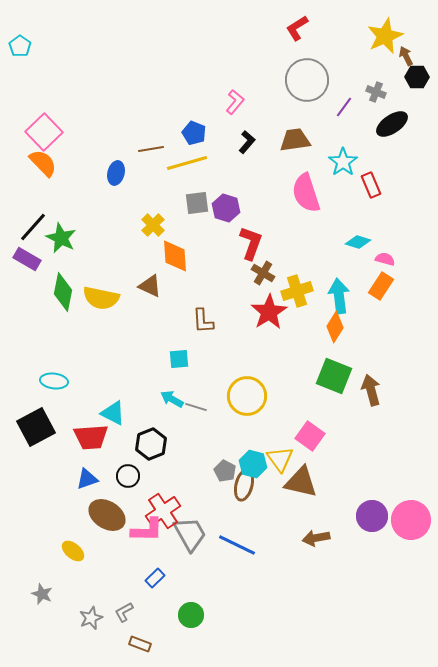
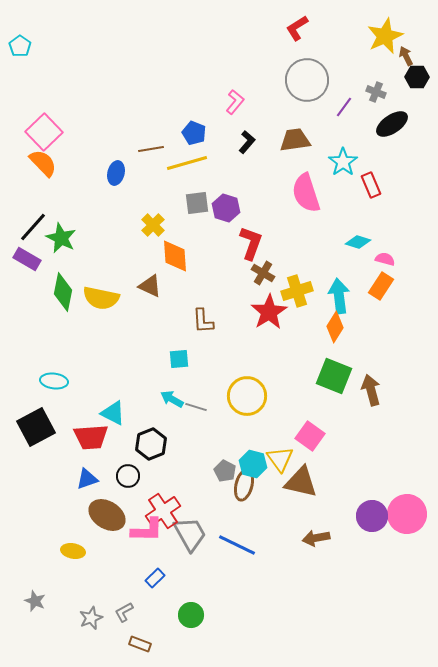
pink circle at (411, 520): moved 4 px left, 6 px up
yellow ellipse at (73, 551): rotated 30 degrees counterclockwise
gray star at (42, 594): moved 7 px left, 7 px down
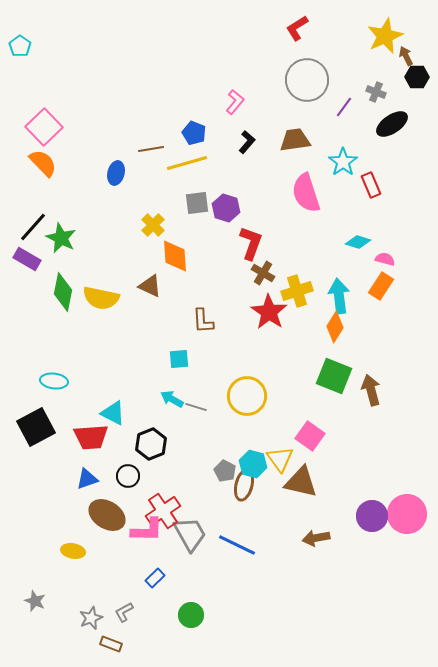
pink square at (44, 132): moved 5 px up
red star at (269, 312): rotated 6 degrees counterclockwise
brown rectangle at (140, 644): moved 29 px left
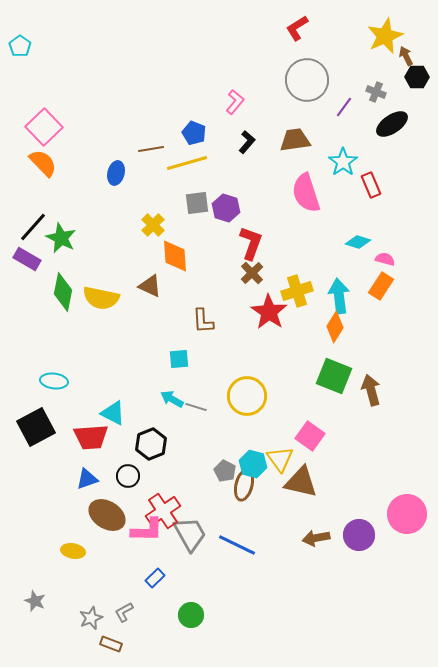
brown cross at (263, 273): moved 11 px left; rotated 15 degrees clockwise
purple circle at (372, 516): moved 13 px left, 19 px down
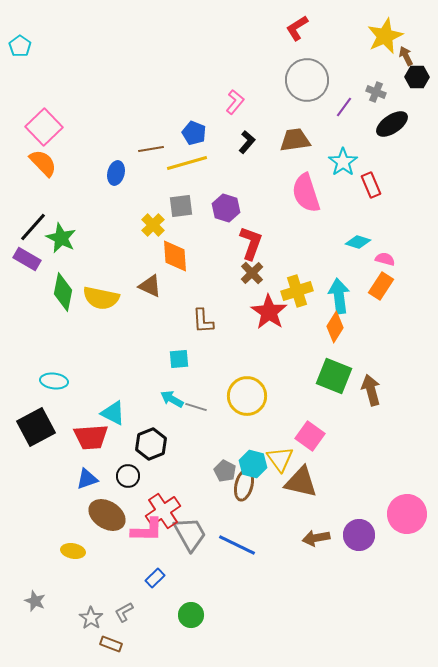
gray square at (197, 203): moved 16 px left, 3 px down
gray star at (91, 618): rotated 15 degrees counterclockwise
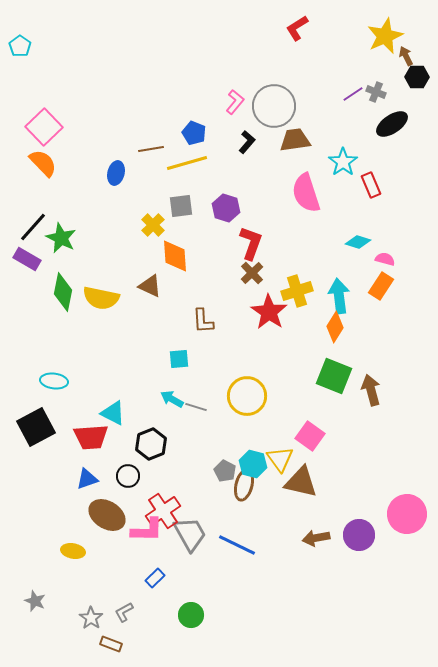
gray circle at (307, 80): moved 33 px left, 26 px down
purple line at (344, 107): moved 9 px right, 13 px up; rotated 20 degrees clockwise
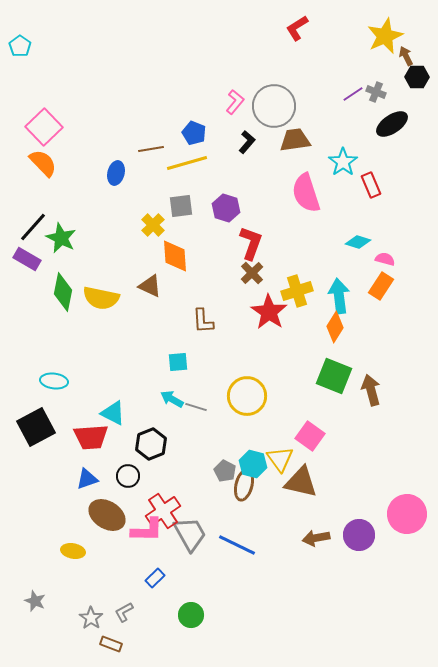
cyan square at (179, 359): moved 1 px left, 3 px down
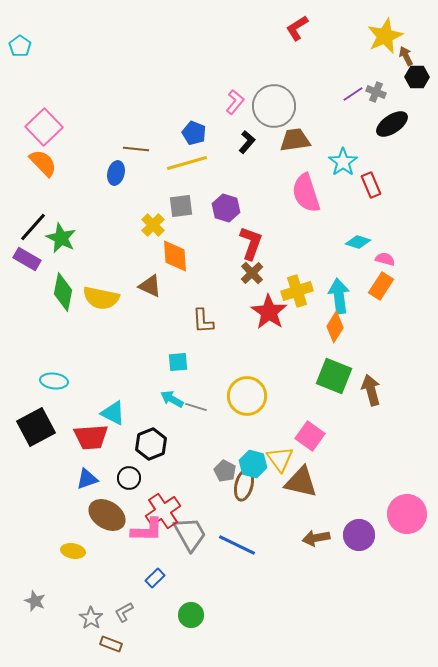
brown line at (151, 149): moved 15 px left; rotated 15 degrees clockwise
black circle at (128, 476): moved 1 px right, 2 px down
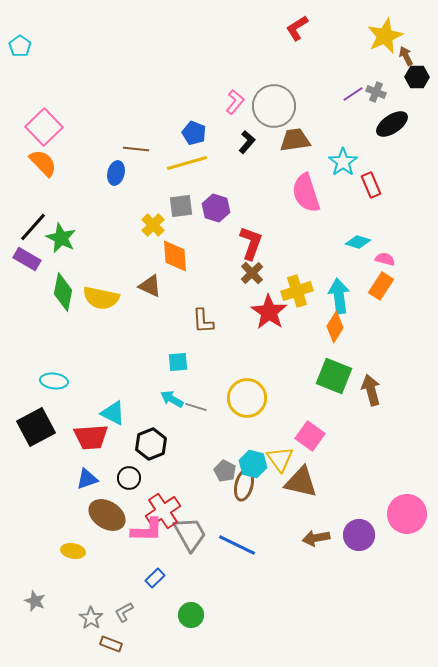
purple hexagon at (226, 208): moved 10 px left
yellow circle at (247, 396): moved 2 px down
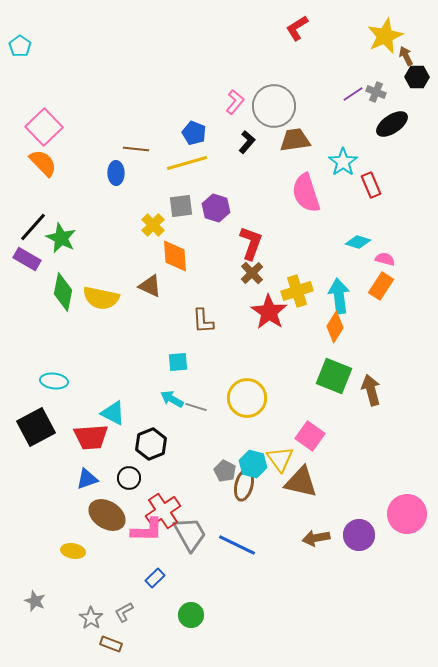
blue ellipse at (116, 173): rotated 15 degrees counterclockwise
